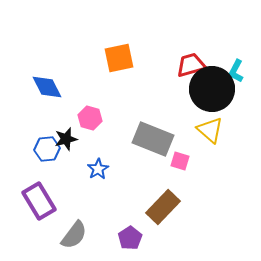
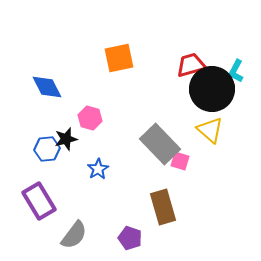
gray rectangle: moved 7 px right, 5 px down; rotated 24 degrees clockwise
brown rectangle: rotated 60 degrees counterclockwise
purple pentagon: rotated 20 degrees counterclockwise
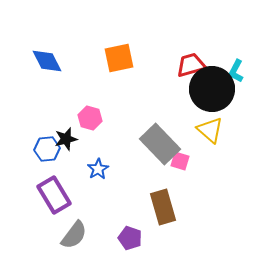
blue diamond: moved 26 px up
purple rectangle: moved 15 px right, 6 px up
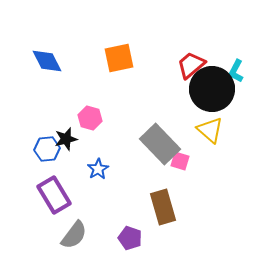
red trapezoid: rotated 24 degrees counterclockwise
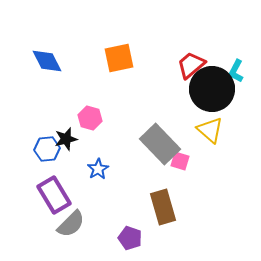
gray semicircle: moved 3 px left, 11 px up; rotated 8 degrees clockwise
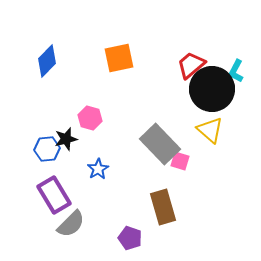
blue diamond: rotated 72 degrees clockwise
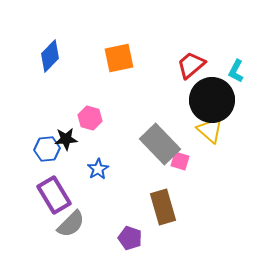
blue diamond: moved 3 px right, 5 px up
black circle: moved 11 px down
black star: rotated 10 degrees clockwise
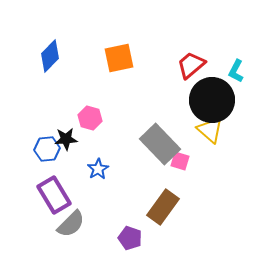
brown rectangle: rotated 52 degrees clockwise
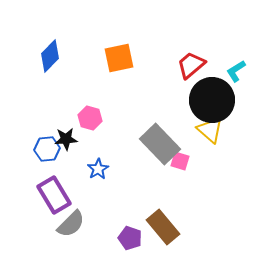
cyan L-shape: rotated 30 degrees clockwise
brown rectangle: moved 20 px down; rotated 76 degrees counterclockwise
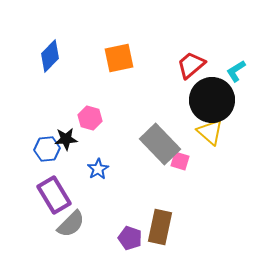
yellow triangle: moved 2 px down
brown rectangle: moved 3 px left; rotated 52 degrees clockwise
